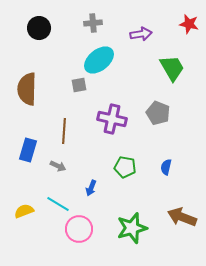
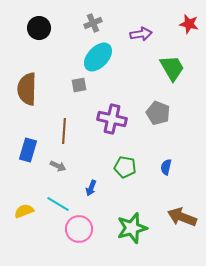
gray cross: rotated 18 degrees counterclockwise
cyan ellipse: moved 1 px left, 3 px up; rotated 8 degrees counterclockwise
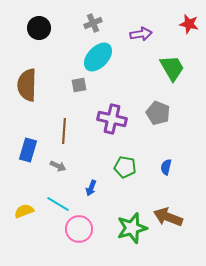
brown semicircle: moved 4 px up
brown arrow: moved 14 px left
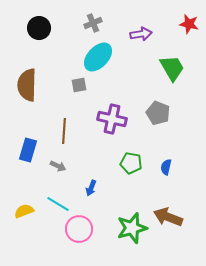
green pentagon: moved 6 px right, 4 px up
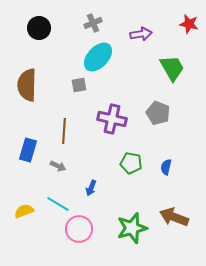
brown arrow: moved 6 px right
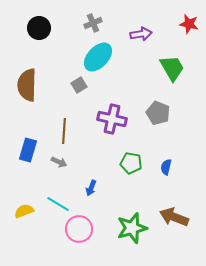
gray square: rotated 21 degrees counterclockwise
gray arrow: moved 1 px right, 4 px up
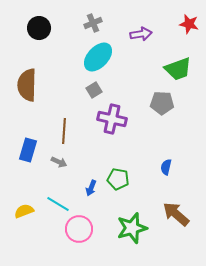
green trapezoid: moved 6 px right, 1 px down; rotated 100 degrees clockwise
gray square: moved 15 px right, 5 px down
gray pentagon: moved 4 px right, 10 px up; rotated 20 degrees counterclockwise
green pentagon: moved 13 px left, 16 px down
brown arrow: moved 2 px right, 3 px up; rotated 20 degrees clockwise
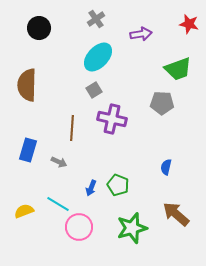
gray cross: moved 3 px right, 4 px up; rotated 12 degrees counterclockwise
brown line: moved 8 px right, 3 px up
green pentagon: moved 6 px down; rotated 10 degrees clockwise
pink circle: moved 2 px up
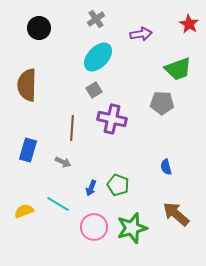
red star: rotated 18 degrees clockwise
gray arrow: moved 4 px right
blue semicircle: rotated 28 degrees counterclockwise
pink circle: moved 15 px right
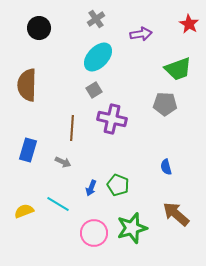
gray pentagon: moved 3 px right, 1 px down
pink circle: moved 6 px down
